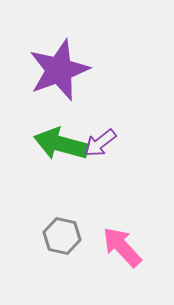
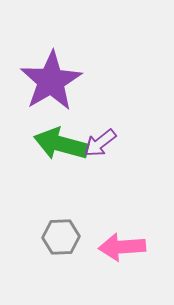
purple star: moved 8 px left, 11 px down; rotated 10 degrees counterclockwise
gray hexagon: moved 1 px left, 1 px down; rotated 15 degrees counterclockwise
pink arrow: rotated 51 degrees counterclockwise
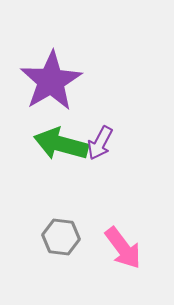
purple arrow: rotated 24 degrees counterclockwise
gray hexagon: rotated 9 degrees clockwise
pink arrow: moved 1 px right, 1 px down; rotated 123 degrees counterclockwise
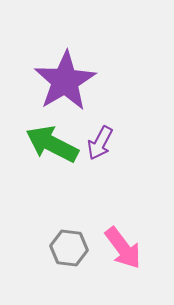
purple star: moved 14 px right
green arrow: moved 9 px left; rotated 12 degrees clockwise
gray hexagon: moved 8 px right, 11 px down
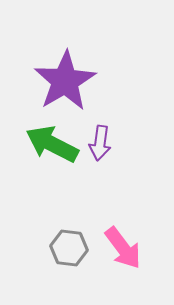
purple arrow: rotated 20 degrees counterclockwise
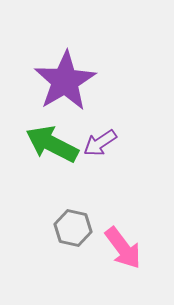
purple arrow: rotated 48 degrees clockwise
gray hexagon: moved 4 px right, 20 px up; rotated 6 degrees clockwise
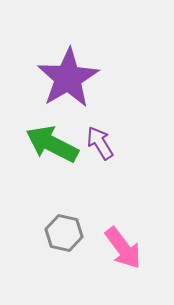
purple star: moved 3 px right, 3 px up
purple arrow: rotated 92 degrees clockwise
gray hexagon: moved 9 px left, 5 px down
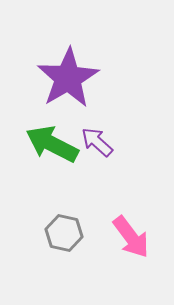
purple arrow: moved 3 px left, 1 px up; rotated 16 degrees counterclockwise
pink arrow: moved 8 px right, 11 px up
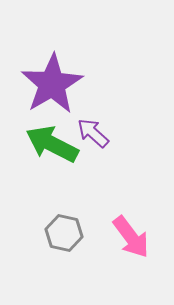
purple star: moved 16 px left, 6 px down
purple arrow: moved 4 px left, 9 px up
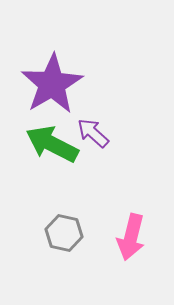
pink arrow: rotated 51 degrees clockwise
